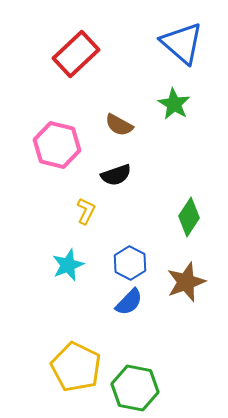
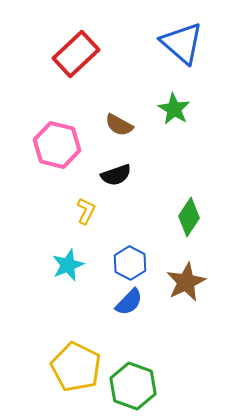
green star: moved 5 px down
brown star: rotated 6 degrees counterclockwise
green hexagon: moved 2 px left, 2 px up; rotated 9 degrees clockwise
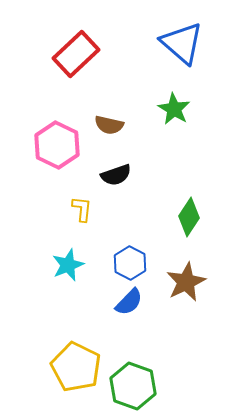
brown semicircle: moved 10 px left; rotated 16 degrees counterclockwise
pink hexagon: rotated 12 degrees clockwise
yellow L-shape: moved 4 px left, 2 px up; rotated 20 degrees counterclockwise
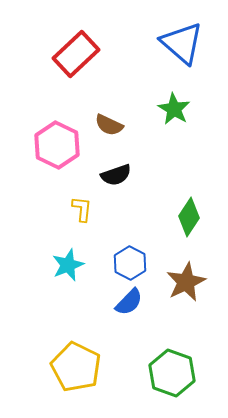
brown semicircle: rotated 12 degrees clockwise
green hexagon: moved 39 px right, 13 px up
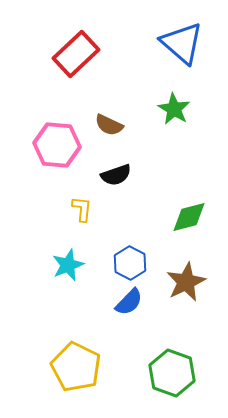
pink hexagon: rotated 21 degrees counterclockwise
green diamond: rotated 42 degrees clockwise
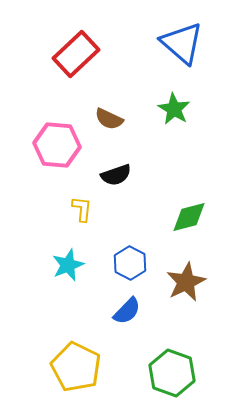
brown semicircle: moved 6 px up
blue semicircle: moved 2 px left, 9 px down
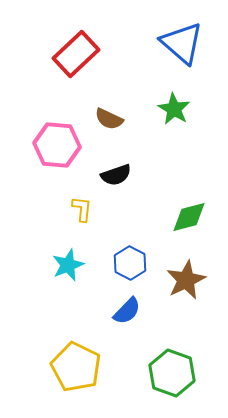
brown star: moved 2 px up
